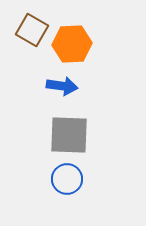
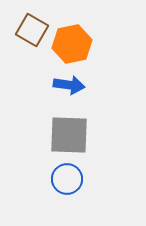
orange hexagon: rotated 9 degrees counterclockwise
blue arrow: moved 7 px right, 1 px up
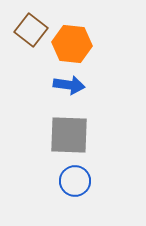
brown square: moved 1 px left; rotated 8 degrees clockwise
orange hexagon: rotated 18 degrees clockwise
blue circle: moved 8 px right, 2 px down
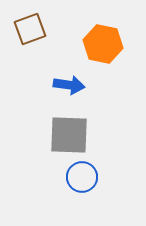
brown square: moved 1 px left, 1 px up; rotated 32 degrees clockwise
orange hexagon: moved 31 px right; rotated 6 degrees clockwise
blue circle: moved 7 px right, 4 px up
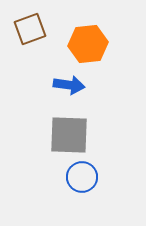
orange hexagon: moved 15 px left; rotated 18 degrees counterclockwise
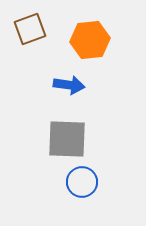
orange hexagon: moved 2 px right, 4 px up
gray square: moved 2 px left, 4 px down
blue circle: moved 5 px down
